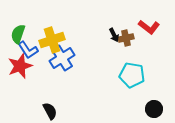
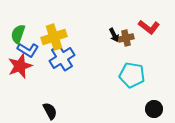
yellow cross: moved 2 px right, 3 px up
blue L-shape: rotated 25 degrees counterclockwise
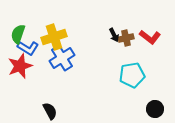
red L-shape: moved 1 px right, 10 px down
blue L-shape: moved 2 px up
cyan pentagon: rotated 20 degrees counterclockwise
black circle: moved 1 px right
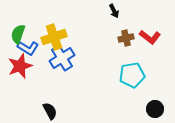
black arrow: moved 24 px up
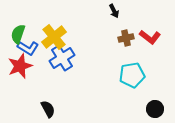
yellow cross: rotated 20 degrees counterclockwise
black semicircle: moved 2 px left, 2 px up
